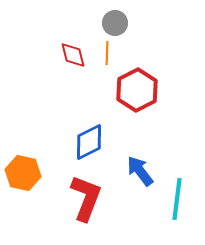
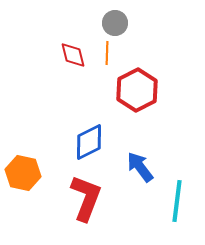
blue arrow: moved 4 px up
cyan line: moved 2 px down
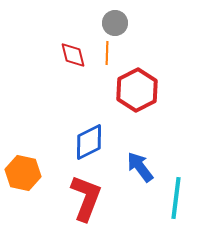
cyan line: moved 1 px left, 3 px up
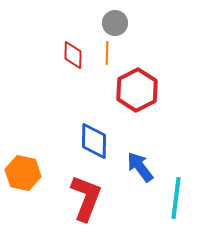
red diamond: rotated 16 degrees clockwise
blue diamond: moved 5 px right, 1 px up; rotated 63 degrees counterclockwise
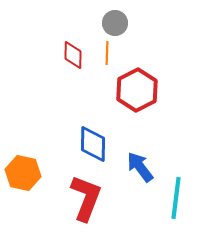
blue diamond: moved 1 px left, 3 px down
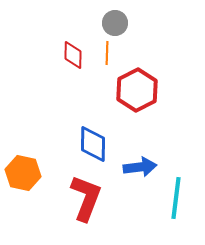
blue arrow: rotated 120 degrees clockwise
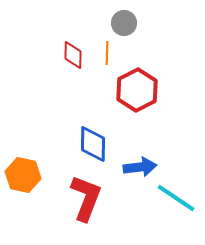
gray circle: moved 9 px right
orange hexagon: moved 2 px down
cyan line: rotated 63 degrees counterclockwise
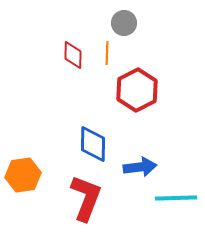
orange hexagon: rotated 20 degrees counterclockwise
cyan line: rotated 36 degrees counterclockwise
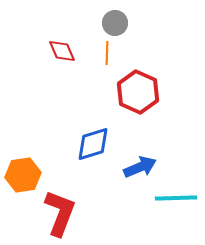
gray circle: moved 9 px left
red diamond: moved 11 px left, 4 px up; rotated 24 degrees counterclockwise
red hexagon: moved 1 px right, 2 px down; rotated 9 degrees counterclockwise
blue diamond: rotated 72 degrees clockwise
blue arrow: rotated 16 degrees counterclockwise
red L-shape: moved 26 px left, 15 px down
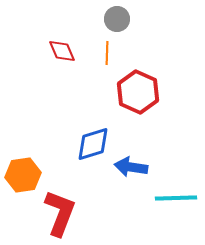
gray circle: moved 2 px right, 4 px up
blue arrow: moved 9 px left; rotated 148 degrees counterclockwise
